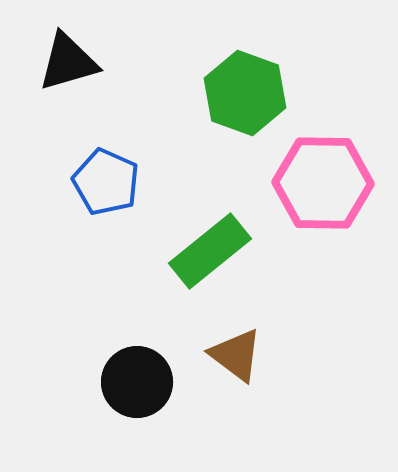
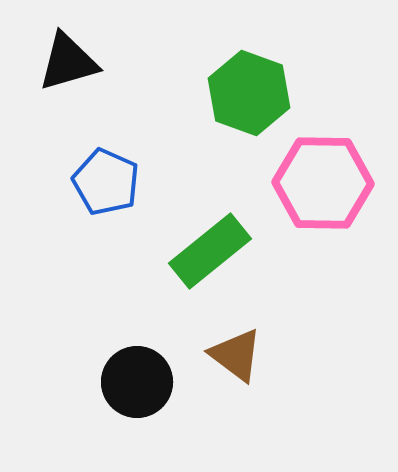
green hexagon: moved 4 px right
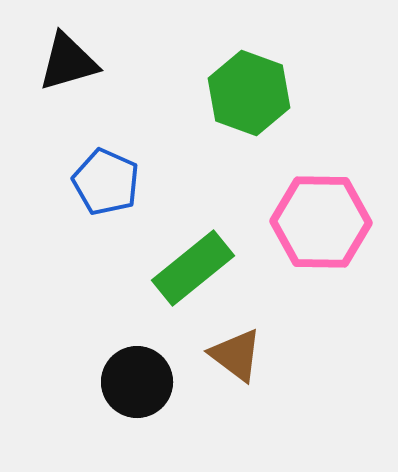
pink hexagon: moved 2 px left, 39 px down
green rectangle: moved 17 px left, 17 px down
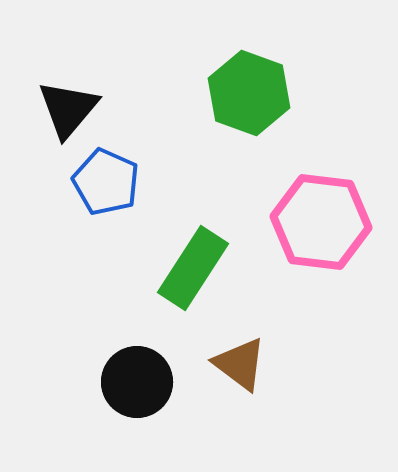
black triangle: moved 47 px down; rotated 34 degrees counterclockwise
pink hexagon: rotated 6 degrees clockwise
green rectangle: rotated 18 degrees counterclockwise
brown triangle: moved 4 px right, 9 px down
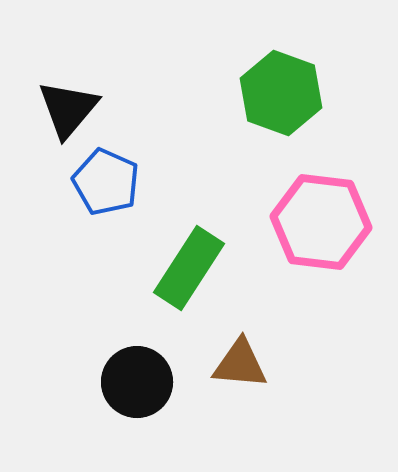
green hexagon: moved 32 px right
green rectangle: moved 4 px left
brown triangle: rotated 32 degrees counterclockwise
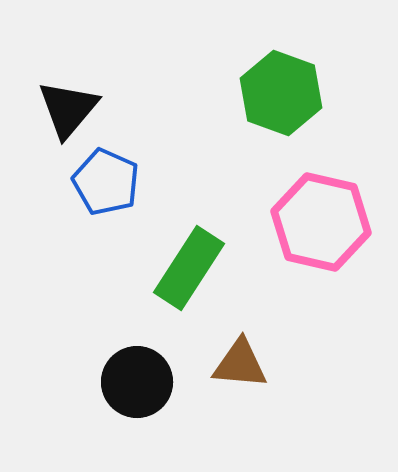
pink hexagon: rotated 6 degrees clockwise
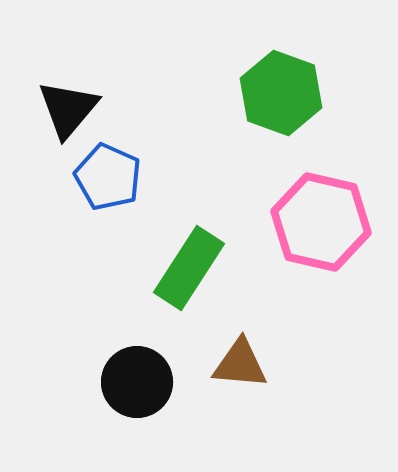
blue pentagon: moved 2 px right, 5 px up
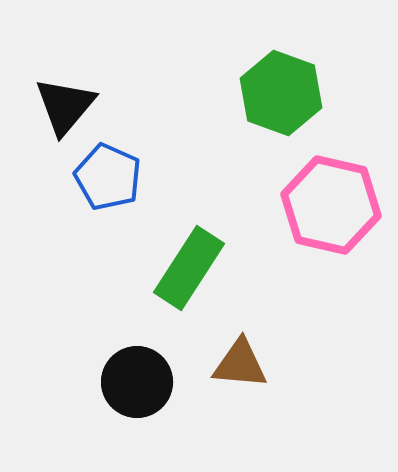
black triangle: moved 3 px left, 3 px up
pink hexagon: moved 10 px right, 17 px up
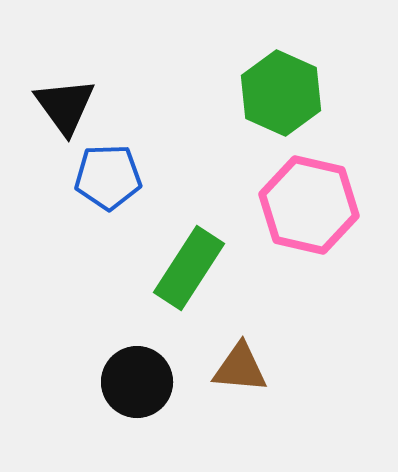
green hexagon: rotated 4 degrees clockwise
black triangle: rotated 16 degrees counterclockwise
blue pentagon: rotated 26 degrees counterclockwise
pink hexagon: moved 22 px left
brown triangle: moved 4 px down
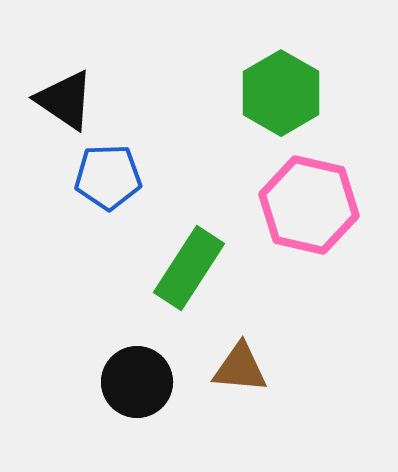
green hexagon: rotated 6 degrees clockwise
black triangle: moved 6 px up; rotated 20 degrees counterclockwise
